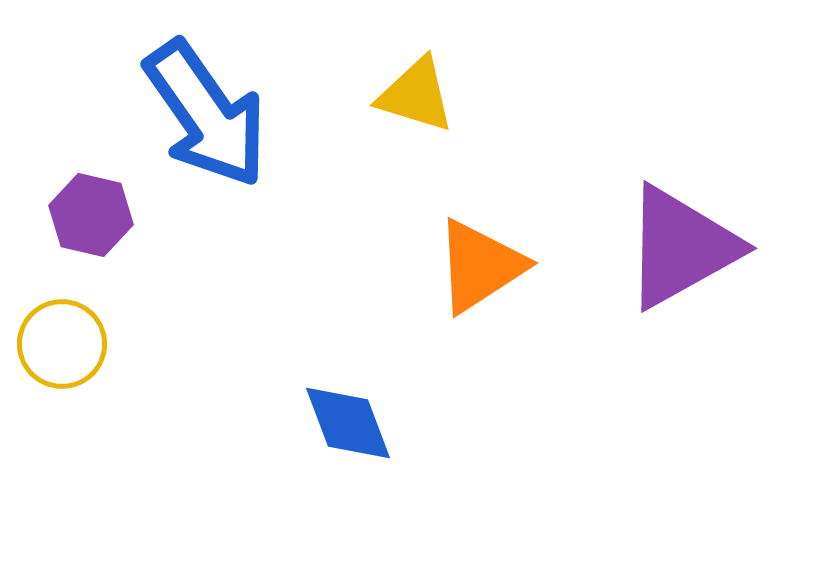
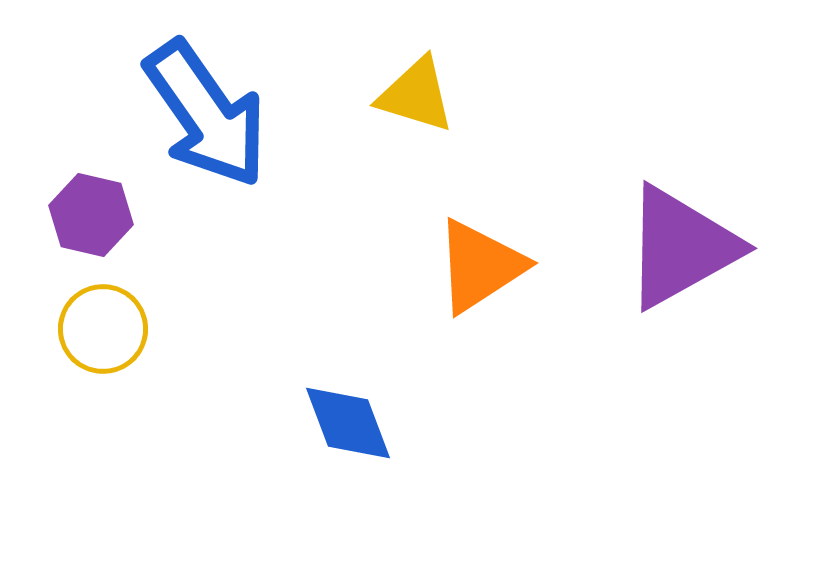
yellow circle: moved 41 px right, 15 px up
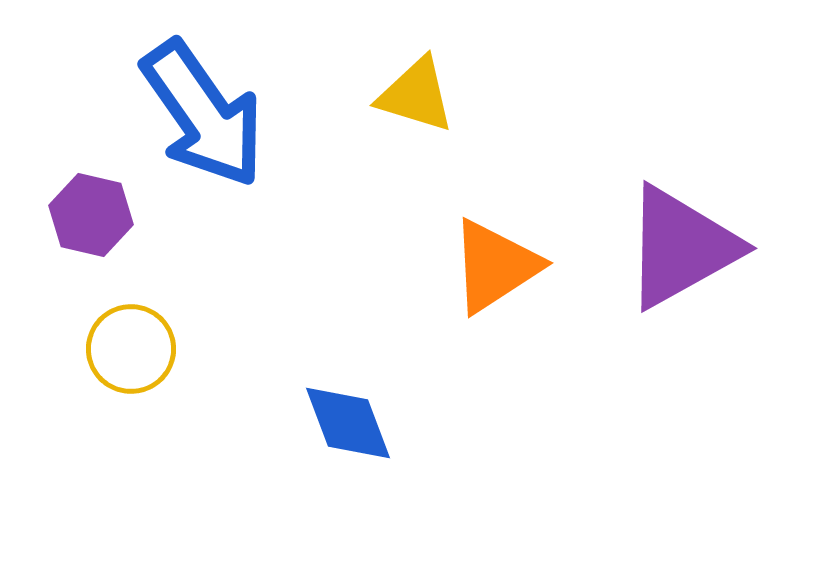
blue arrow: moved 3 px left
orange triangle: moved 15 px right
yellow circle: moved 28 px right, 20 px down
